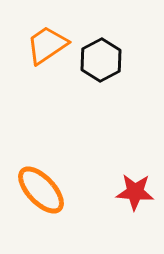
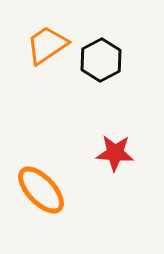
red star: moved 20 px left, 39 px up
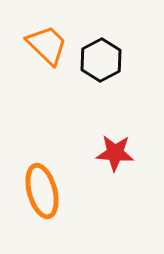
orange trapezoid: rotated 78 degrees clockwise
orange ellipse: moved 1 px right, 1 px down; rotated 28 degrees clockwise
